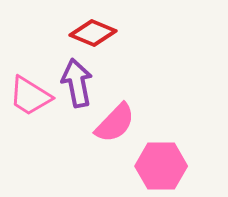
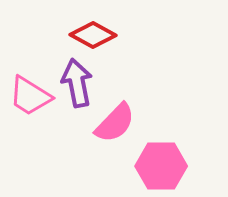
red diamond: moved 2 px down; rotated 6 degrees clockwise
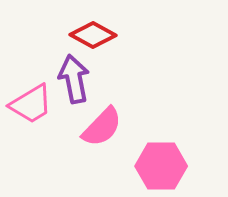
purple arrow: moved 3 px left, 4 px up
pink trapezoid: moved 1 px right, 8 px down; rotated 63 degrees counterclockwise
pink semicircle: moved 13 px left, 4 px down
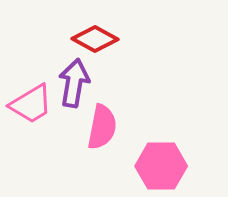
red diamond: moved 2 px right, 4 px down
purple arrow: moved 4 px down; rotated 21 degrees clockwise
pink semicircle: rotated 33 degrees counterclockwise
